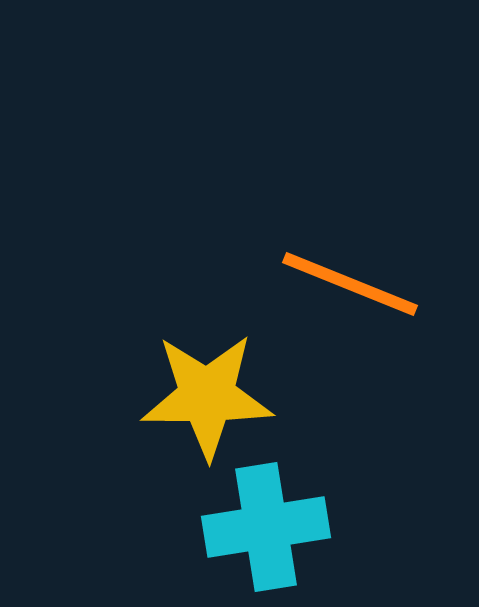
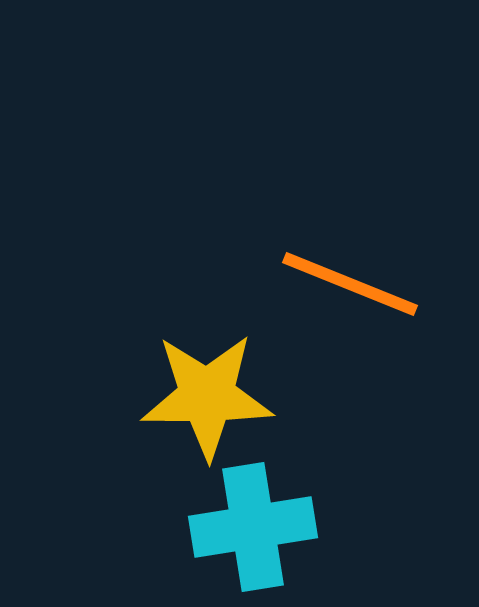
cyan cross: moved 13 px left
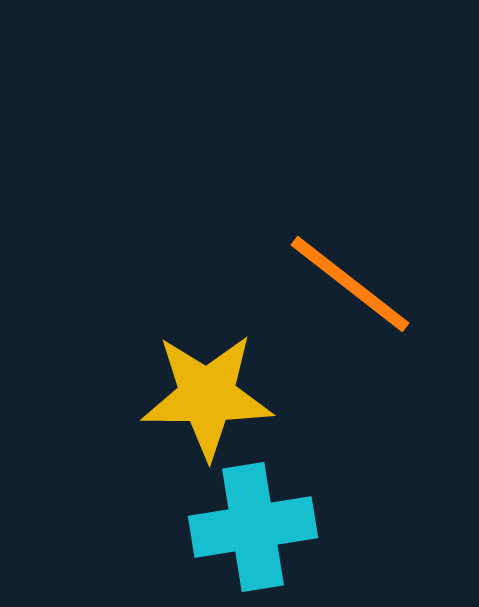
orange line: rotated 16 degrees clockwise
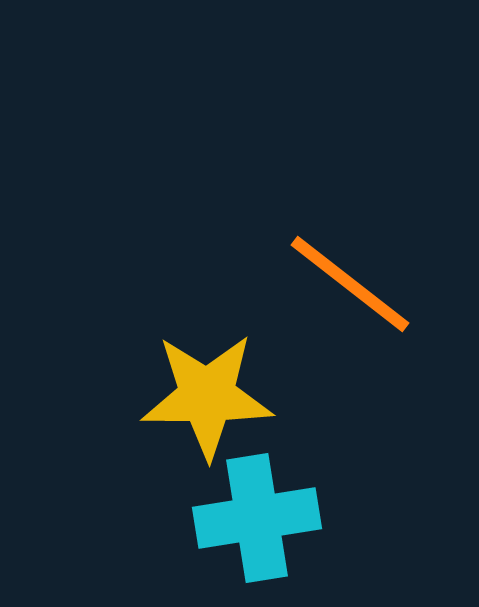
cyan cross: moved 4 px right, 9 px up
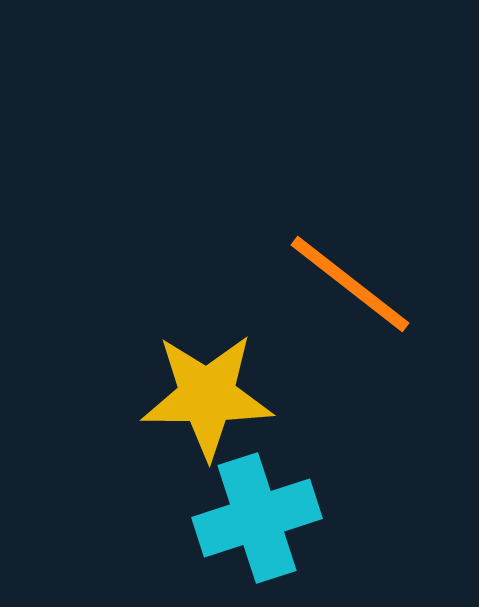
cyan cross: rotated 9 degrees counterclockwise
